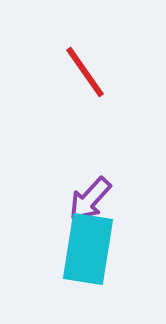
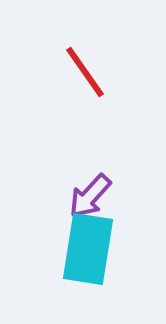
purple arrow: moved 3 px up
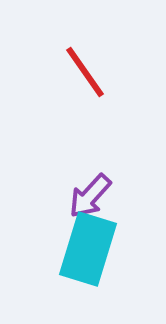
cyan rectangle: rotated 8 degrees clockwise
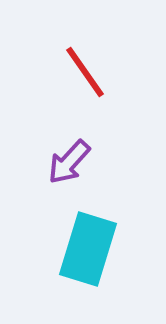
purple arrow: moved 21 px left, 34 px up
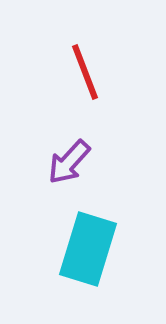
red line: rotated 14 degrees clockwise
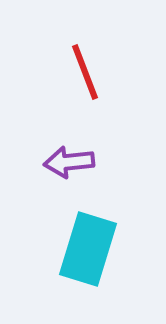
purple arrow: rotated 42 degrees clockwise
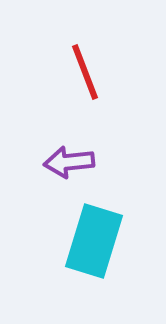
cyan rectangle: moved 6 px right, 8 px up
